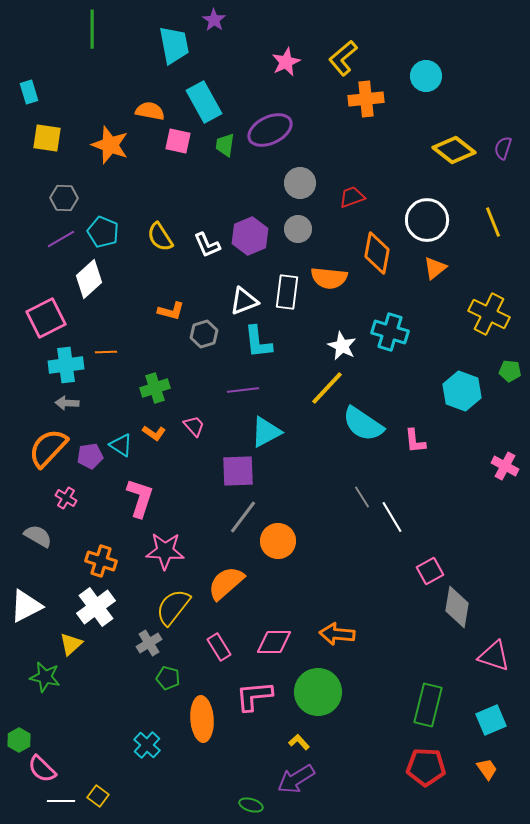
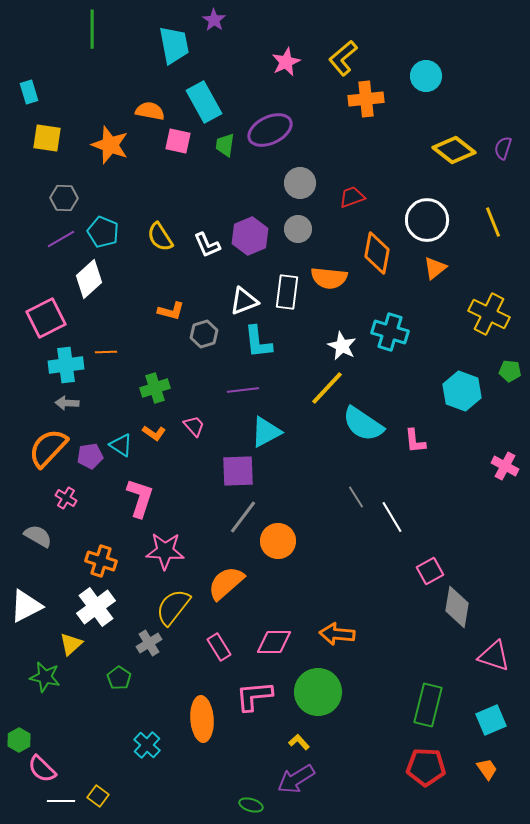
gray line at (362, 497): moved 6 px left
green pentagon at (168, 678): moved 49 px left; rotated 20 degrees clockwise
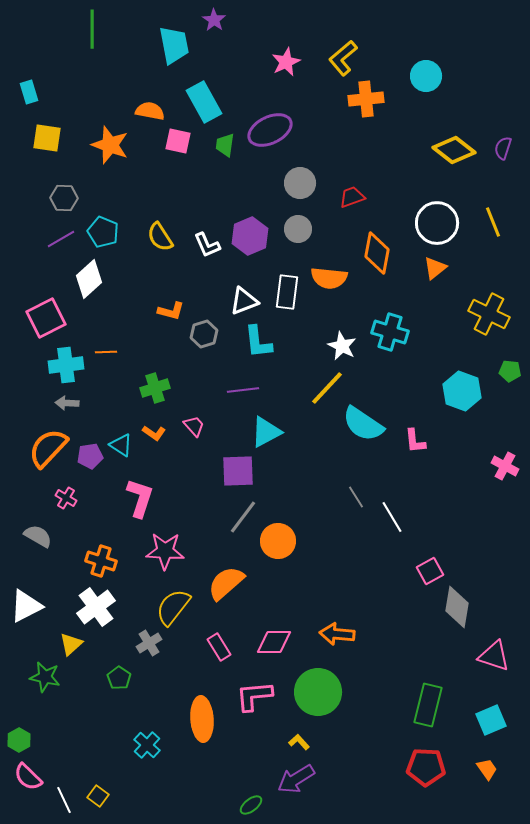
white circle at (427, 220): moved 10 px right, 3 px down
pink semicircle at (42, 769): moved 14 px left, 8 px down
white line at (61, 801): moved 3 px right, 1 px up; rotated 64 degrees clockwise
green ellipse at (251, 805): rotated 55 degrees counterclockwise
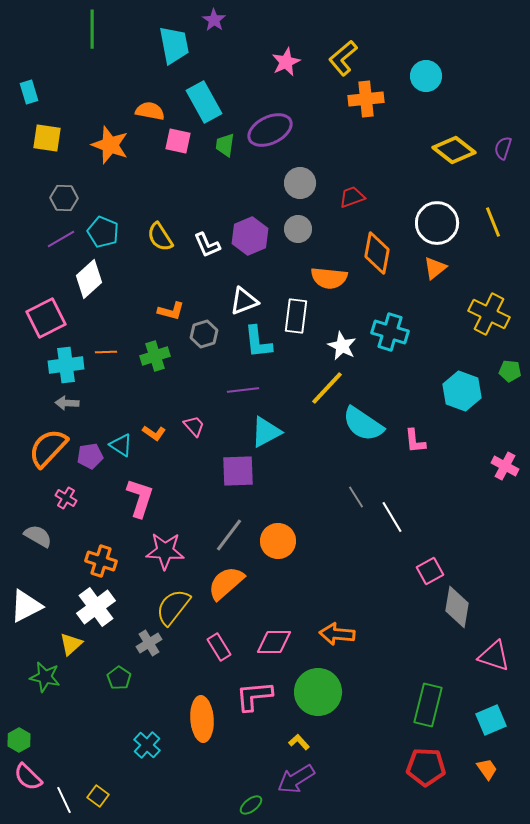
white rectangle at (287, 292): moved 9 px right, 24 px down
green cross at (155, 388): moved 32 px up
gray line at (243, 517): moved 14 px left, 18 px down
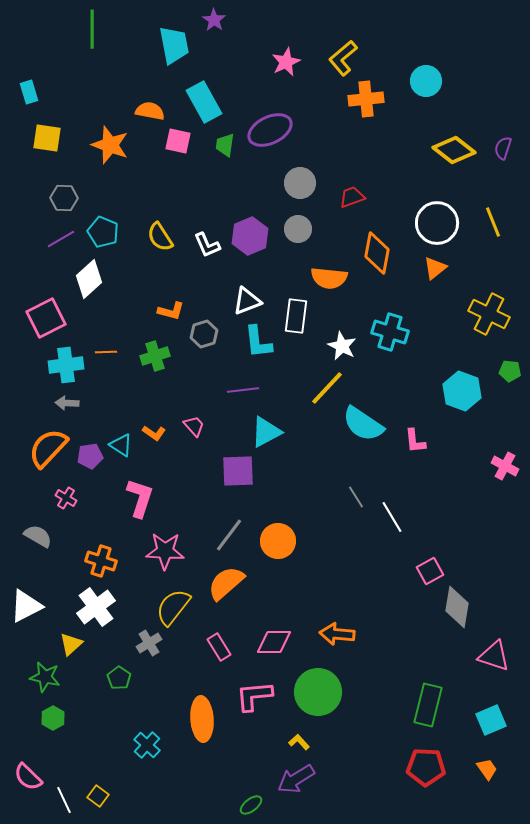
cyan circle at (426, 76): moved 5 px down
white triangle at (244, 301): moved 3 px right
green hexagon at (19, 740): moved 34 px right, 22 px up
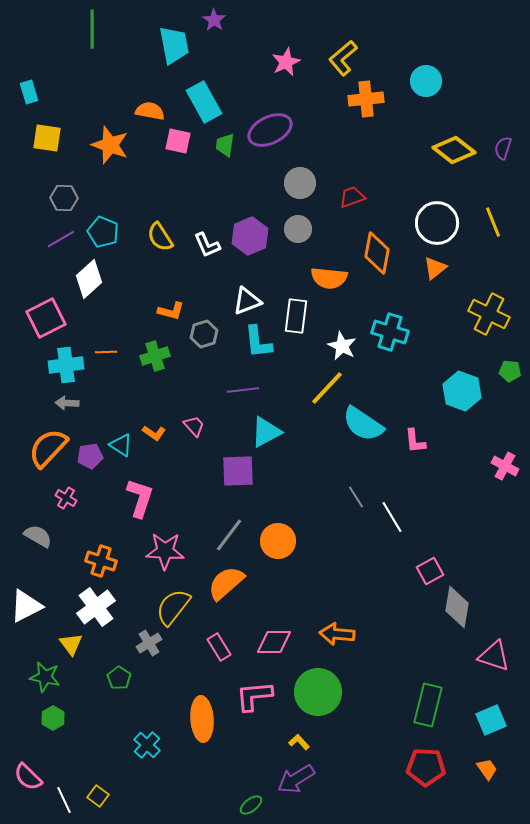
yellow triangle at (71, 644): rotated 25 degrees counterclockwise
